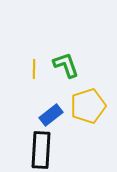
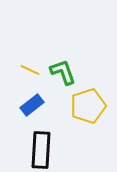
green L-shape: moved 3 px left, 7 px down
yellow line: moved 4 px left, 1 px down; rotated 66 degrees counterclockwise
blue rectangle: moved 19 px left, 10 px up
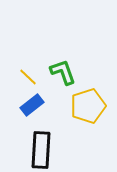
yellow line: moved 2 px left, 7 px down; rotated 18 degrees clockwise
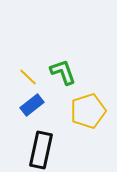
yellow pentagon: moved 5 px down
black rectangle: rotated 9 degrees clockwise
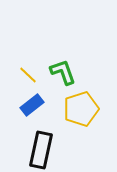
yellow line: moved 2 px up
yellow pentagon: moved 7 px left, 2 px up
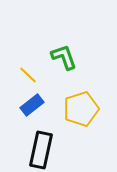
green L-shape: moved 1 px right, 15 px up
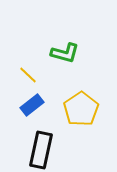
green L-shape: moved 1 px right, 4 px up; rotated 124 degrees clockwise
yellow pentagon: rotated 16 degrees counterclockwise
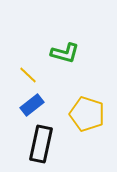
yellow pentagon: moved 6 px right, 5 px down; rotated 20 degrees counterclockwise
black rectangle: moved 6 px up
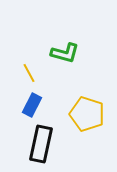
yellow line: moved 1 px right, 2 px up; rotated 18 degrees clockwise
blue rectangle: rotated 25 degrees counterclockwise
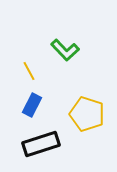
green L-shape: moved 3 px up; rotated 32 degrees clockwise
yellow line: moved 2 px up
black rectangle: rotated 60 degrees clockwise
